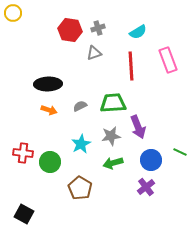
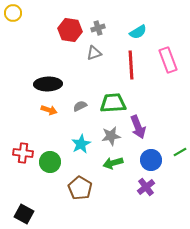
red line: moved 1 px up
green line: rotated 56 degrees counterclockwise
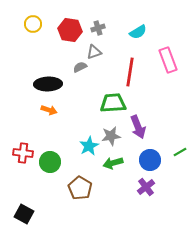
yellow circle: moved 20 px right, 11 px down
gray triangle: moved 1 px up
red line: moved 1 px left, 7 px down; rotated 12 degrees clockwise
gray semicircle: moved 39 px up
cyan star: moved 8 px right, 2 px down
blue circle: moved 1 px left
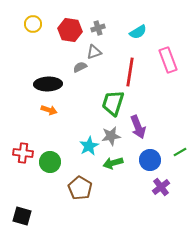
green trapezoid: rotated 68 degrees counterclockwise
purple cross: moved 15 px right
black square: moved 2 px left, 2 px down; rotated 12 degrees counterclockwise
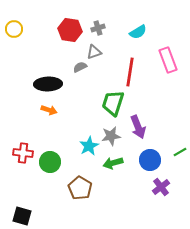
yellow circle: moved 19 px left, 5 px down
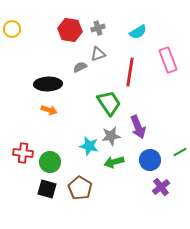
yellow circle: moved 2 px left
gray triangle: moved 4 px right, 2 px down
green trapezoid: moved 4 px left; rotated 128 degrees clockwise
cyan star: rotated 30 degrees counterclockwise
green arrow: moved 1 px right, 1 px up
black square: moved 25 px right, 27 px up
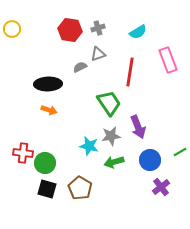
green circle: moved 5 px left, 1 px down
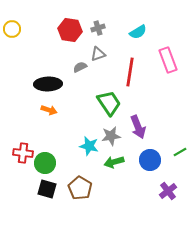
purple cross: moved 7 px right, 4 px down
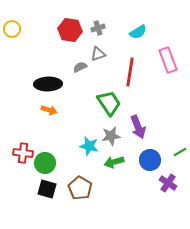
purple cross: moved 8 px up; rotated 18 degrees counterclockwise
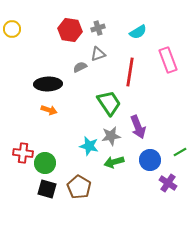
brown pentagon: moved 1 px left, 1 px up
